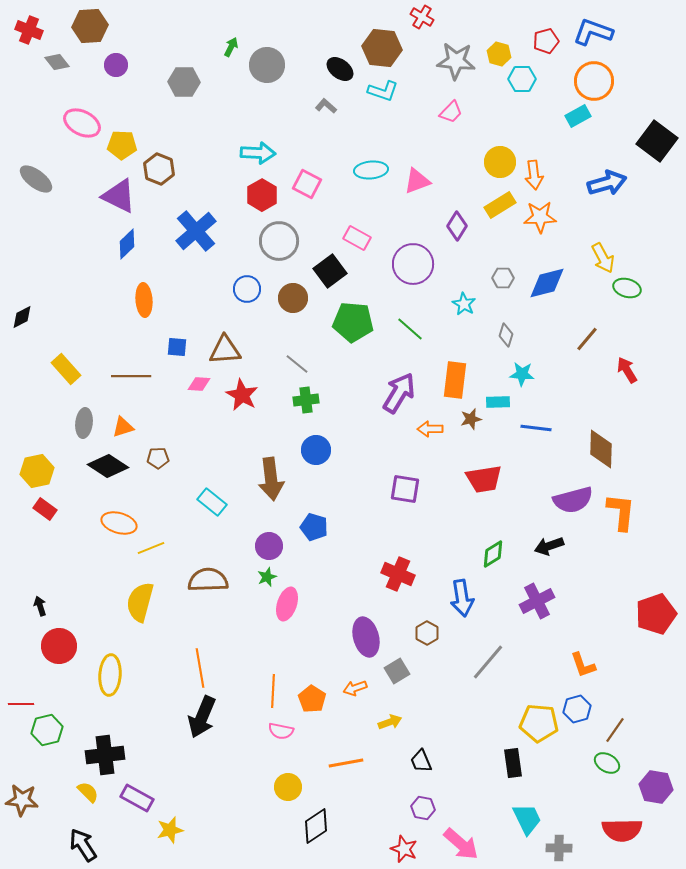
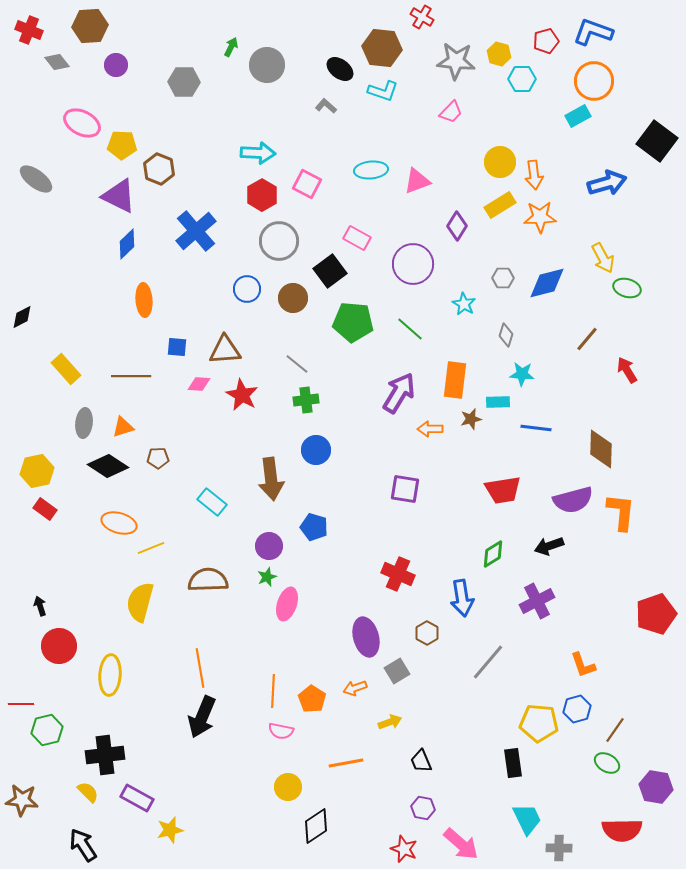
red trapezoid at (484, 479): moved 19 px right, 11 px down
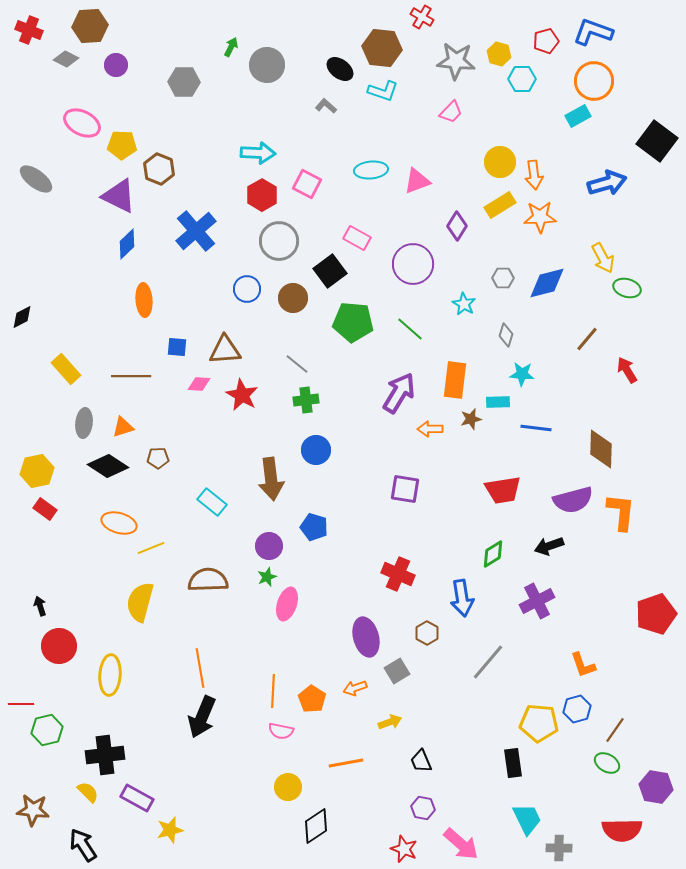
gray diamond at (57, 62): moved 9 px right, 3 px up; rotated 25 degrees counterclockwise
brown star at (22, 800): moved 11 px right, 10 px down
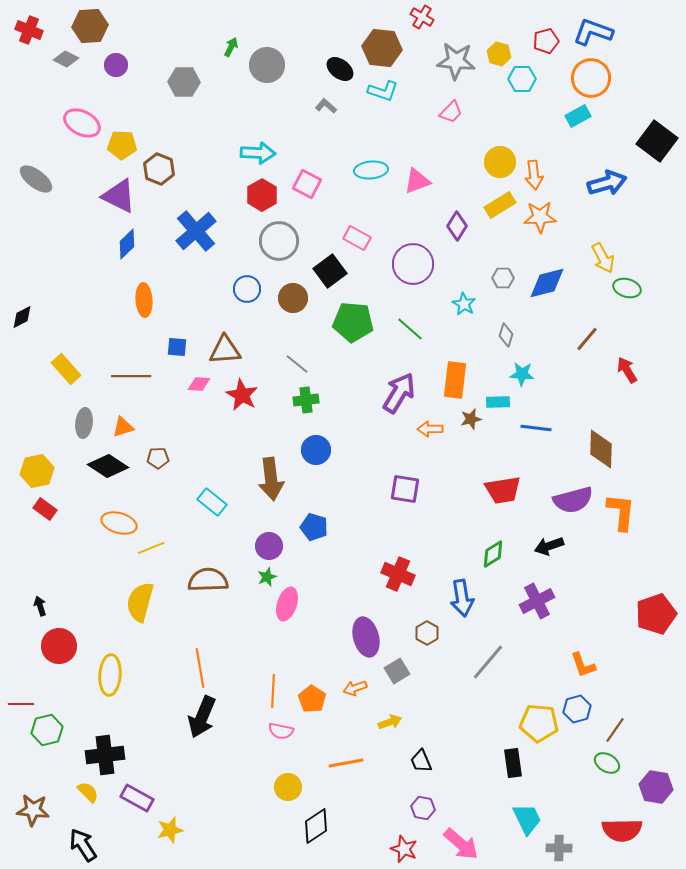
orange circle at (594, 81): moved 3 px left, 3 px up
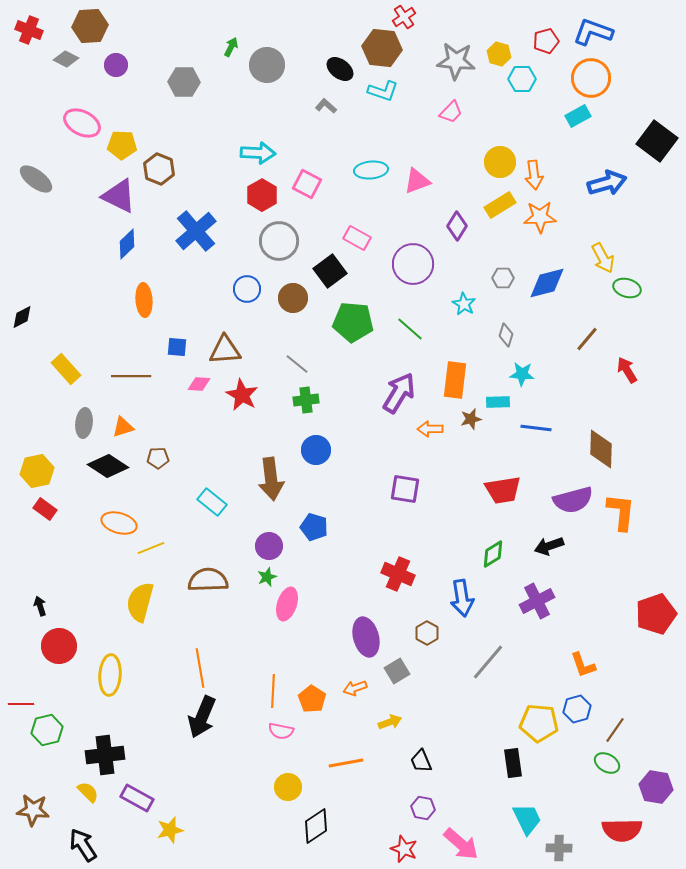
red cross at (422, 17): moved 18 px left; rotated 25 degrees clockwise
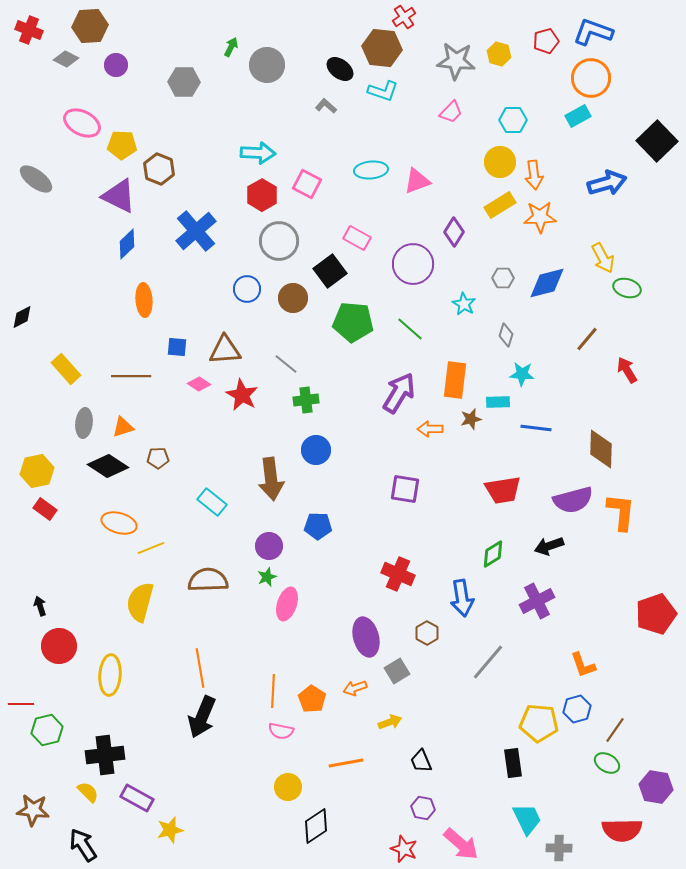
cyan hexagon at (522, 79): moved 9 px left, 41 px down
black square at (657, 141): rotated 9 degrees clockwise
purple diamond at (457, 226): moved 3 px left, 6 px down
gray line at (297, 364): moved 11 px left
pink diamond at (199, 384): rotated 30 degrees clockwise
blue pentagon at (314, 527): moved 4 px right, 1 px up; rotated 16 degrees counterclockwise
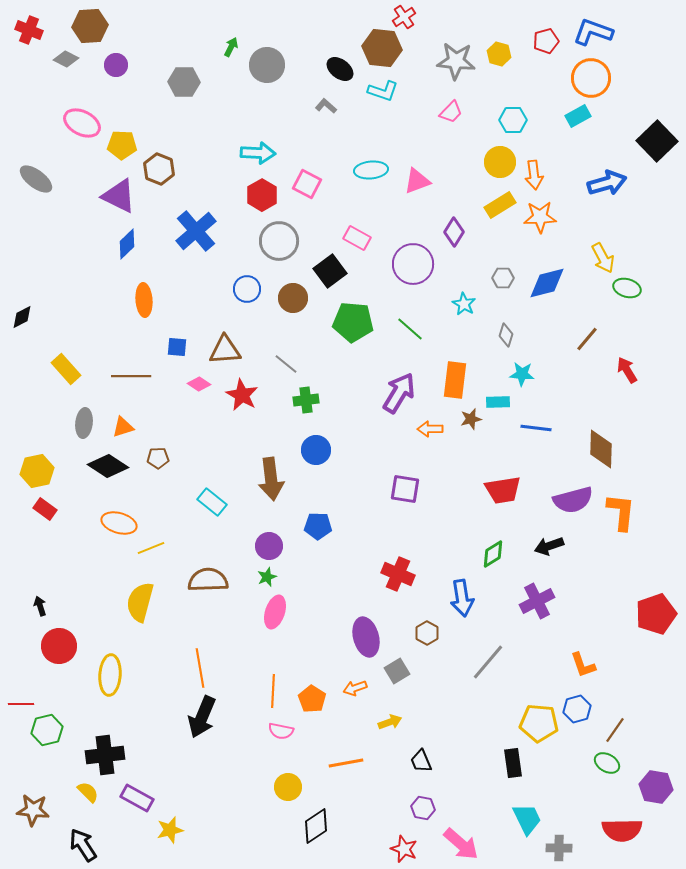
pink ellipse at (287, 604): moved 12 px left, 8 px down
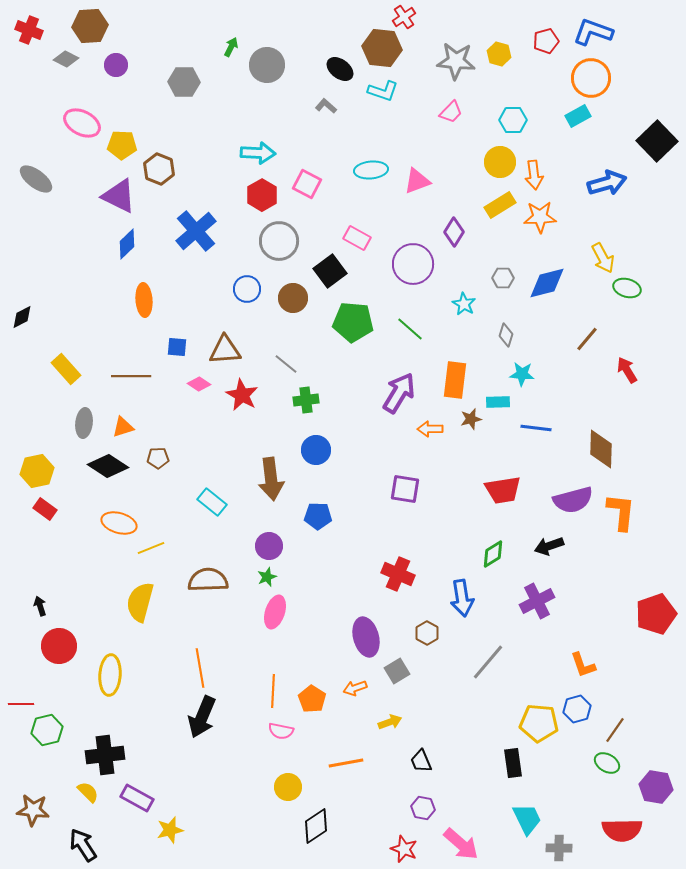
blue pentagon at (318, 526): moved 10 px up
